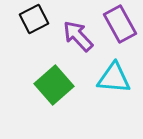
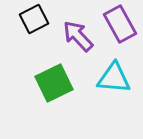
green square: moved 2 px up; rotated 15 degrees clockwise
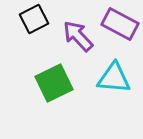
purple rectangle: rotated 33 degrees counterclockwise
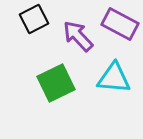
green square: moved 2 px right
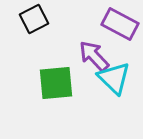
purple arrow: moved 16 px right, 20 px down
cyan triangle: rotated 39 degrees clockwise
green square: rotated 21 degrees clockwise
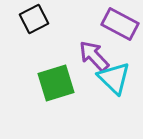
green square: rotated 12 degrees counterclockwise
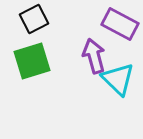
purple arrow: rotated 28 degrees clockwise
cyan triangle: moved 4 px right, 1 px down
green square: moved 24 px left, 22 px up
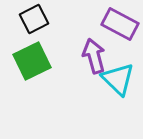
green square: rotated 9 degrees counterclockwise
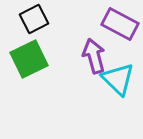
green square: moved 3 px left, 2 px up
